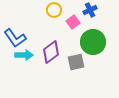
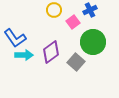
gray square: rotated 36 degrees counterclockwise
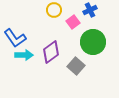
gray square: moved 4 px down
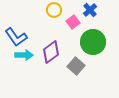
blue cross: rotated 16 degrees counterclockwise
blue L-shape: moved 1 px right, 1 px up
